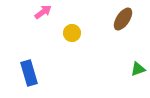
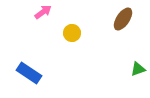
blue rectangle: rotated 40 degrees counterclockwise
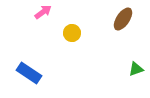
green triangle: moved 2 px left
